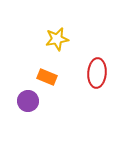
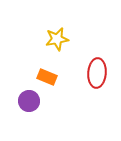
purple circle: moved 1 px right
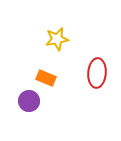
orange rectangle: moved 1 px left, 1 px down
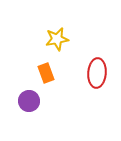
orange rectangle: moved 5 px up; rotated 48 degrees clockwise
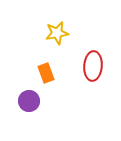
yellow star: moved 6 px up
red ellipse: moved 4 px left, 7 px up
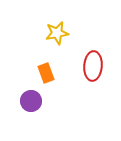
purple circle: moved 2 px right
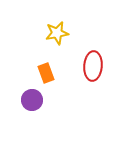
purple circle: moved 1 px right, 1 px up
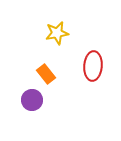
orange rectangle: moved 1 px down; rotated 18 degrees counterclockwise
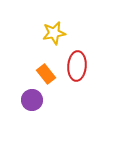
yellow star: moved 3 px left
red ellipse: moved 16 px left
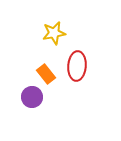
purple circle: moved 3 px up
